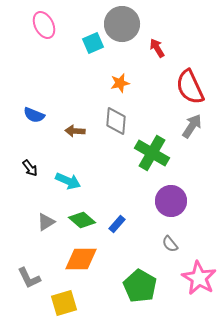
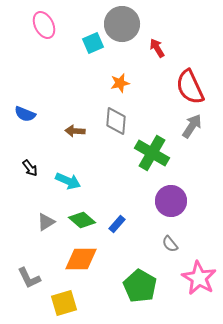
blue semicircle: moved 9 px left, 1 px up
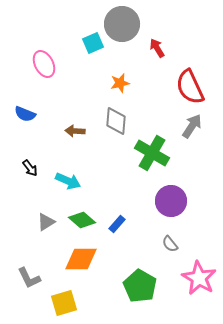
pink ellipse: moved 39 px down
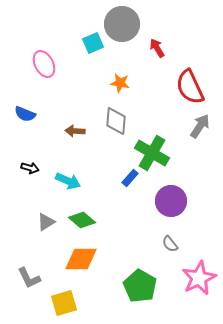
orange star: rotated 24 degrees clockwise
gray arrow: moved 8 px right
black arrow: rotated 36 degrees counterclockwise
blue rectangle: moved 13 px right, 46 px up
pink star: rotated 16 degrees clockwise
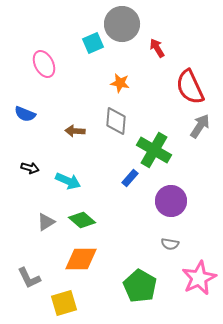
green cross: moved 2 px right, 3 px up
gray semicircle: rotated 42 degrees counterclockwise
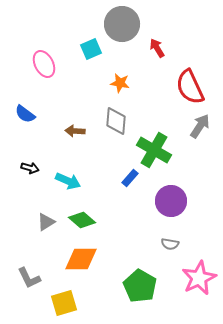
cyan square: moved 2 px left, 6 px down
blue semicircle: rotated 15 degrees clockwise
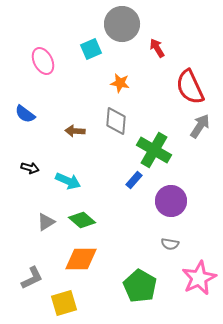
pink ellipse: moved 1 px left, 3 px up
blue rectangle: moved 4 px right, 2 px down
gray L-shape: moved 3 px right; rotated 90 degrees counterclockwise
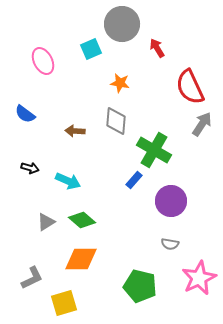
gray arrow: moved 2 px right, 2 px up
green pentagon: rotated 16 degrees counterclockwise
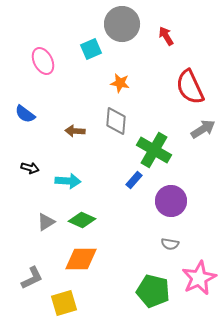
red arrow: moved 9 px right, 12 px up
gray arrow: moved 1 px right, 5 px down; rotated 25 degrees clockwise
cyan arrow: rotated 20 degrees counterclockwise
green diamond: rotated 16 degrees counterclockwise
green pentagon: moved 13 px right, 5 px down
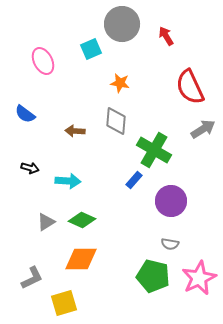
green pentagon: moved 15 px up
